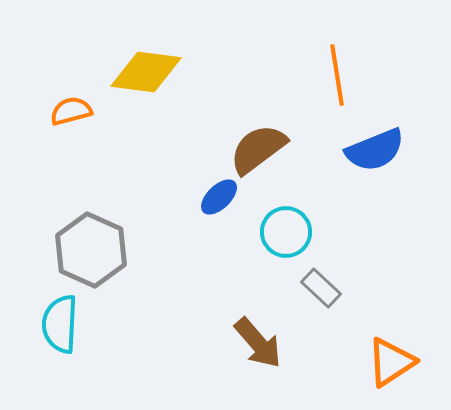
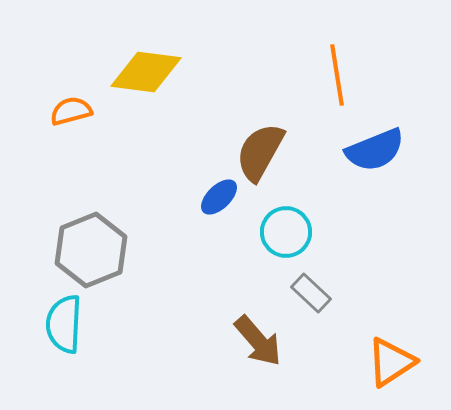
brown semicircle: moved 2 px right, 3 px down; rotated 24 degrees counterclockwise
gray hexagon: rotated 14 degrees clockwise
gray rectangle: moved 10 px left, 5 px down
cyan semicircle: moved 4 px right
brown arrow: moved 2 px up
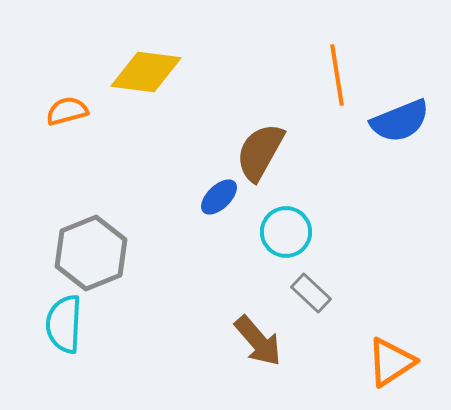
orange semicircle: moved 4 px left
blue semicircle: moved 25 px right, 29 px up
gray hexagon: moved 3 px down
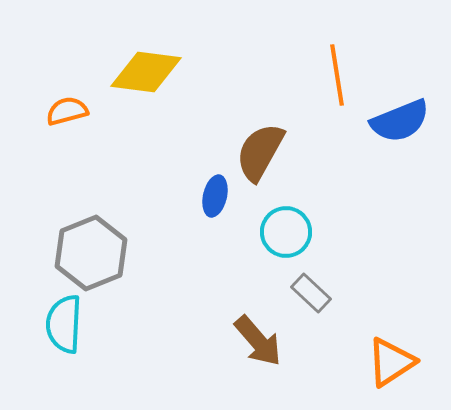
blue ellipse: moved 4 px left, 1 px up; rotated 33 degrees counterclockwise
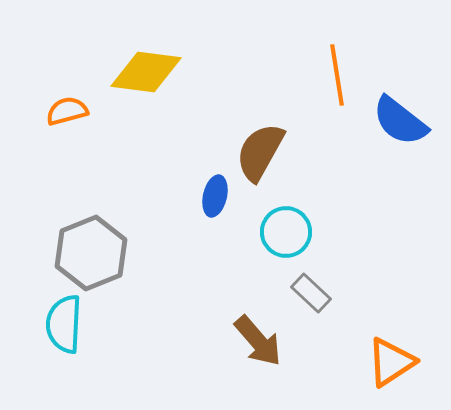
blue semicircle: rotated 60 degrees clockwise
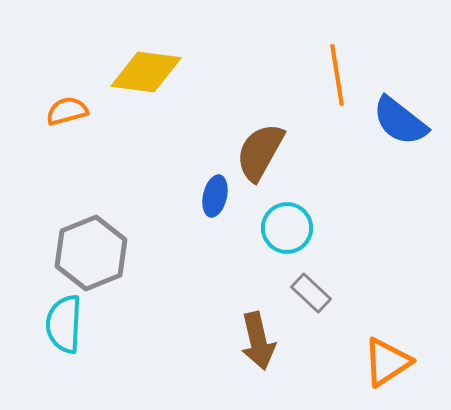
cyan circle: moved 1 px right, 4 px up
brown arrow: rotated 28 degrees clockwise
orange triangle: moved 4 px left
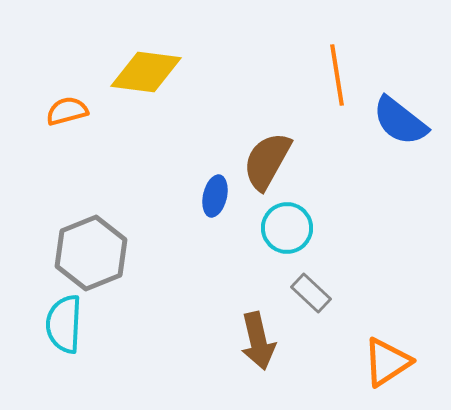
brown semicircle: moved 7 px right, 9 px down
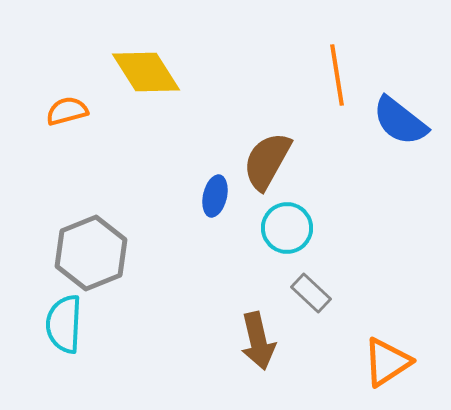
yellow diamond: rotated 50 degrees clockwise
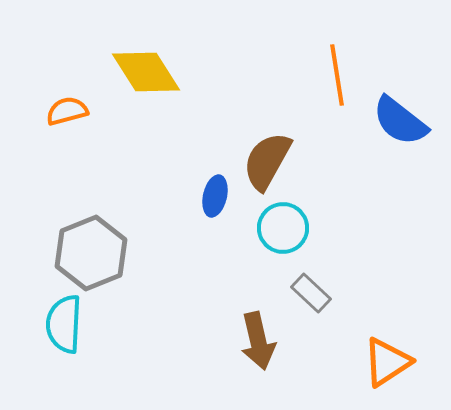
cyan circle: moved 4 px left
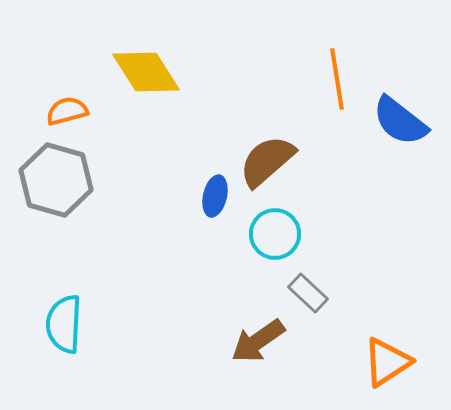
orange line: moved 4 px down
brown semicircle: rotated 20 degrees clockwise
cyan circle: moved 8 px left, 6 px down
gray hexagon: moved 35 px left, 73 px up; rotated 22 degrees counterclockwise
gray rectangle: moved 3 px left
brown arrow: rotated 68 degrees clockwise
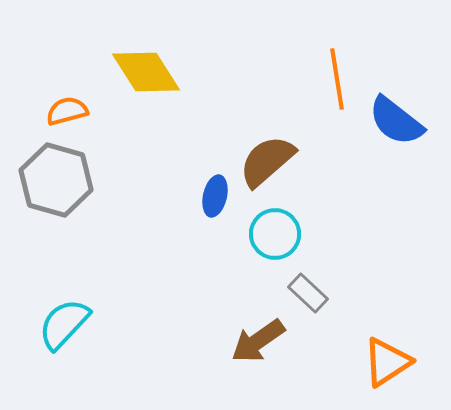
blue semicircle: moved 4 px left
cyan semicircle: rotated 40 degrees clockwise
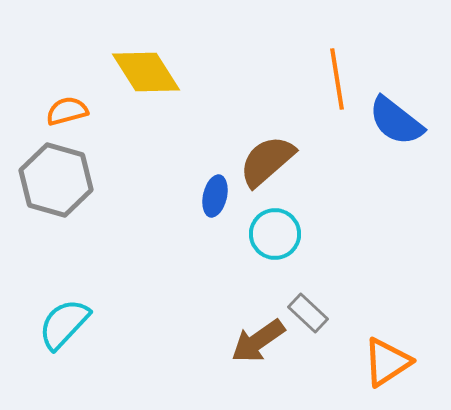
gray rectangle: moved 20 px down
